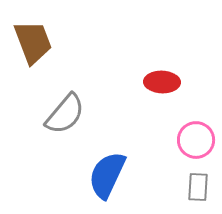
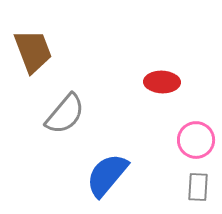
brown trapezoid: moved 9 px down
blue semicircle: rotated 15 degrees clockwise
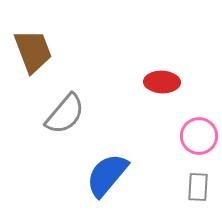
pink circle: moved 3 px right, 4 px up
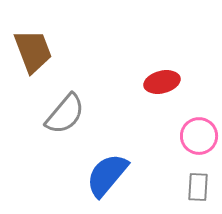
red ellipse: rotated 16 degrees counterclockwise
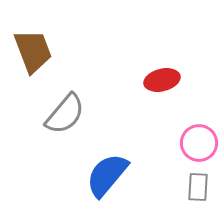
red ellipse: moved 2 px up
pink circle: moved 7 px down
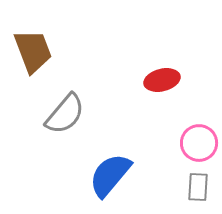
blue semicircle: moved 3 px right
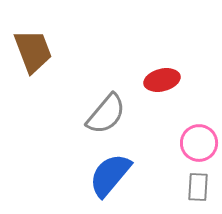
gray semicircle: moved 41 px right
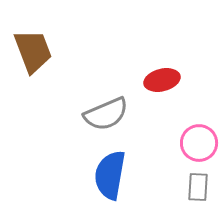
gray semicircle: rotated 27 degrees clockwise
blue semicircle: rotated 30 degrees counterclockwise
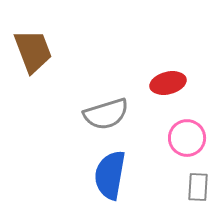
red ellipse: moved 6 px right, 3 px down
gray semicircle: rotated 6 degrees clockwise
pink circle: moved 12 px left, 5 px up
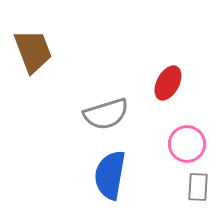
red ellipse: rotated 48 degrees counterclockwise
pink circle: moved 6 px down
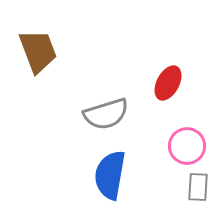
brown trapezoid: moved 5 px right
pink circle: moved 2 px down
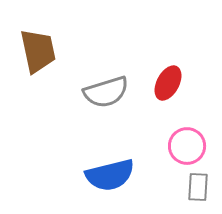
brown trapezoid: rotated 9 degrees clockwise
gray semicircle: moved 22 px up
blue semicircle: rotated 114 degrees counterclockwise
